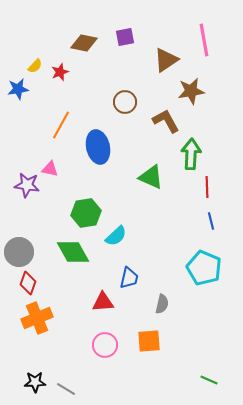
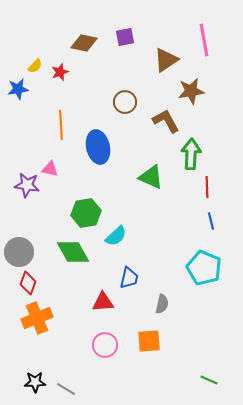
orange line: rotated 32 degrees counterclockwise
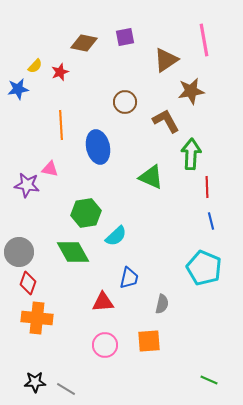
orange cross: rotated 28 degrees clockwise
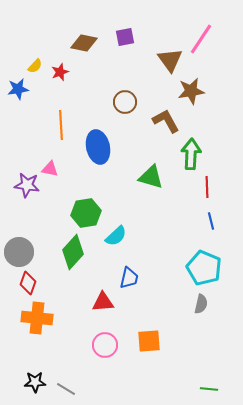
pink line: moved 3 px left, 1 px up; rotated 44 degrees clockwise
brown triangle: moved 4 px right; rotated 32 degrees counterclockwise
green triangle: rotated 8 degrees counterclockwise
green diamond: rotated 72 degrees clockwise
gray semicircle: moved 39 px right
green line: moved 9 px down; rotated 18 degrees counterclockwise
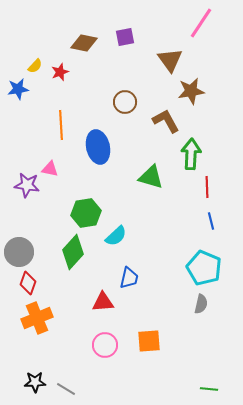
pink line: moved 16 px up
orange cross: rotated 28 degrees counterclockwise
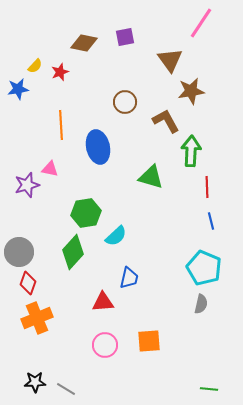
green arrow: moved 3 px up
purple star: rotated 25 degrees counterclockwise
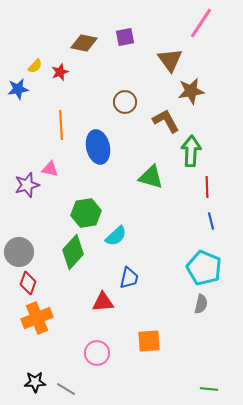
pink circle: moved 8 px left, 8 px down
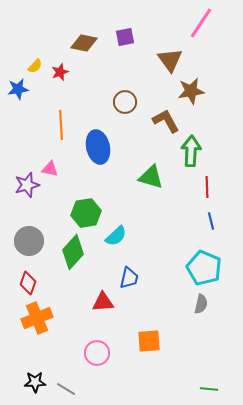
gray circle: moved 10 px right, 11 px up
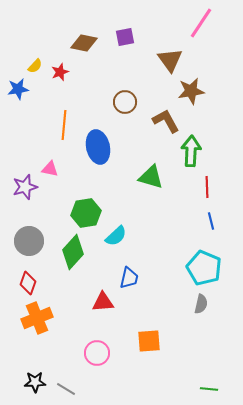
orange line: moved 3 px right; rotated 8 degrees clockwise
purple star: moved 2 px left, 2 px down
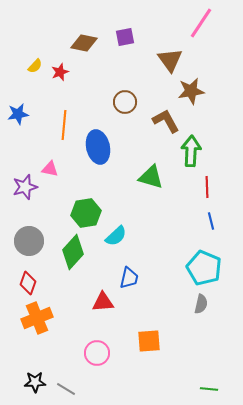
blue star: moved 25 px down
